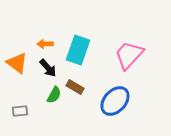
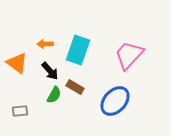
black arrow: moved 2 px right, 3 px down
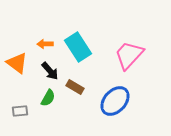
cyan rectangle: moved 3 px up; rotated 52 degrees counterclockwise
green semicircle: moved 6 px left, 3 px down
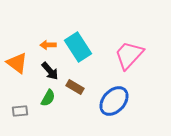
orange arrow: moved 3 px right, 1 px down
blue ellipse: moved 1 px left
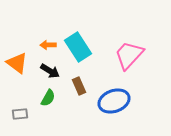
black arrow: rotated 18 degrees counterclockwise
brown rectangle: moved 4 px right, 1 px up; rotated 36 degrees clockwise
blue ellipse: rotated 28 degrees clockwise
gray rectangle: moved 3 px down
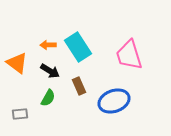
pink trapezoid: rotated 60 degrees counterclockwise
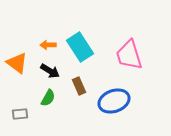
cyan rectangle: moved 2 px right
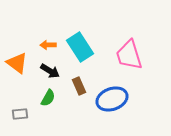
blue ellipse: moved 2 px left, 2 px up
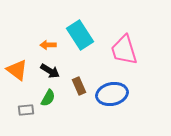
cyan rectangle: moved 12 px up
pink trapezoid: moved 5 px left, 5 px up
orange triangle: moved 7 px down
blue ellipse: moved 5 px up; rotated 8 degrees clockwise
gray rectangle: moved 6 px right, 4 px up
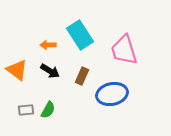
brown rectangle: moved 3 px right, 10 px up; rotated 48 degrees clockwise
green semicircle: moved 12 px down
